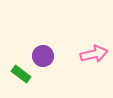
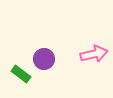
purple circle: moved 1 px right, 3 px down
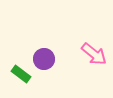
pink arrow: rotated 52 degrees clockwise
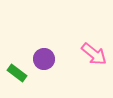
green rectangle: moved 4 px left, 1 px up
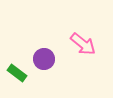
pink arrow: moved 11 px left, 10 px up
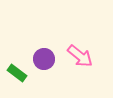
pink arrow: moved 3 px left, 12 px down
